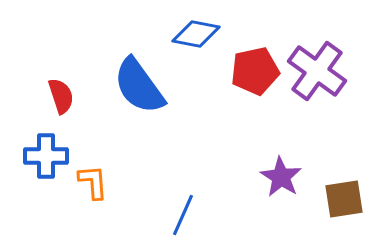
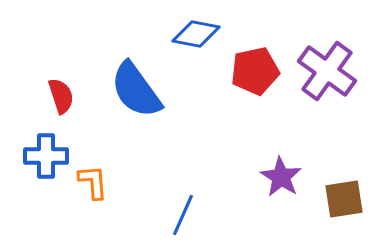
purple cross: moved 10 px right
blue semicircle: moved 3 px left, 4 px down
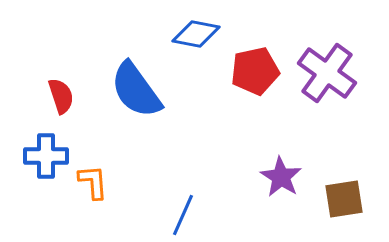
purple cross: moved 2 px down
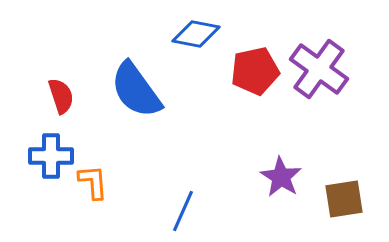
purple cross: moved 8 px left, 4 px up
blue cross: moved 5 px right
blue line: moved 4 px up
